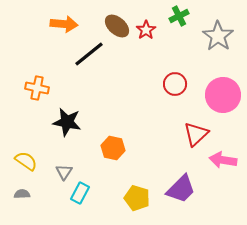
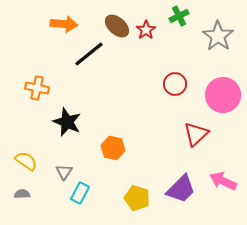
black star: rotated 12 degrees clockwise
pink arrow: moved 21 px down; rotated 16 degrees clockwise
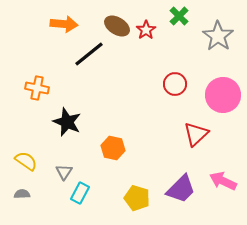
green cross: rotated 18 degrees counterclockwise
brown ellipse: rotated 10 degrees counterclockwise
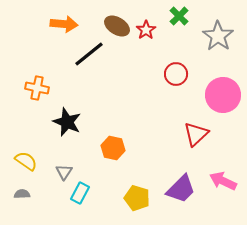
red circle: moved 1 px right, 10 px up
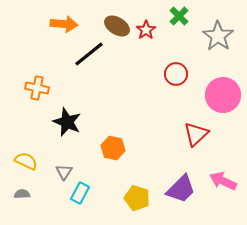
yellow semicircle: rotated 10 degrees counterclockwise
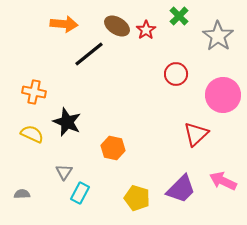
orange cross: moved 3 px left, 4 px down
yellow semicircle: moved 6 px right, 27 px up
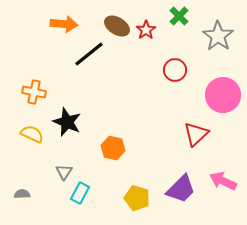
red circle: moved 1 px left, 4 px up
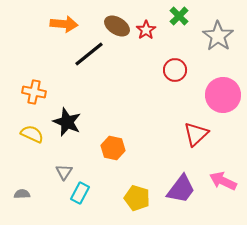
purple trapezoid: rotated 8 degrees counterclockwise
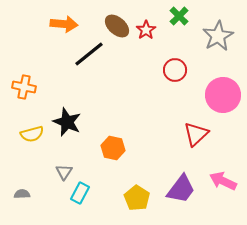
brown ellipse: rotated 10 degrees clockwise
gray star: rotated 8 degrees clockwise
orange cross: moved 10 px left, 5 px up
yellow semicircle: rotated 140 degrees clockwise
yellow pentagon: rotated 15 degrees clockwise
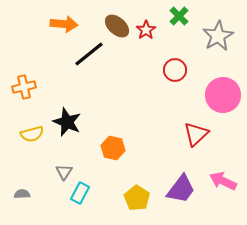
orange cross: rotated 25 degrees counterclockwise
